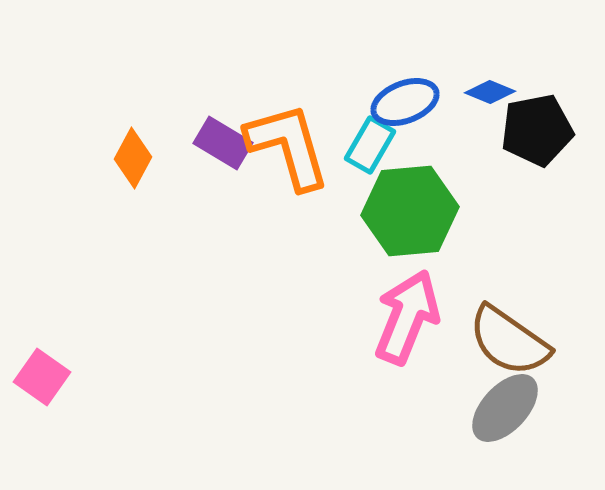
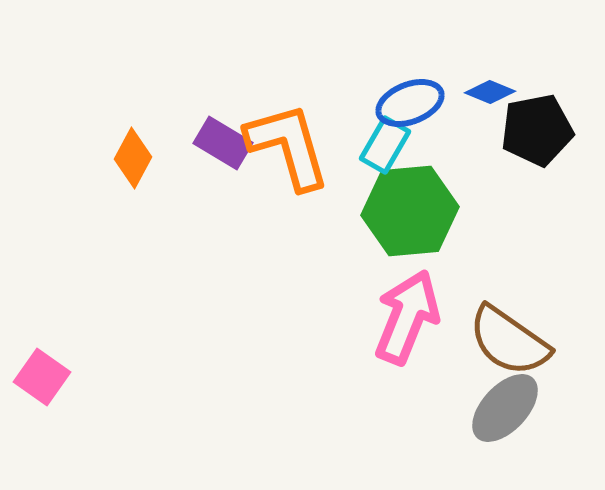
blue ellipse: moved 5 px right, 1 px down
cyan rectangle: moved 15 px right
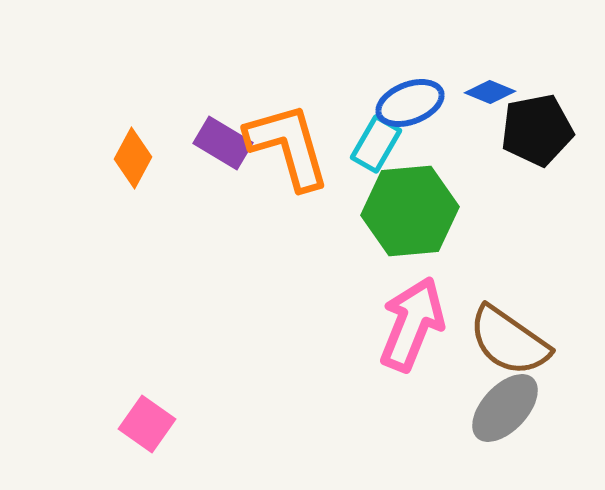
cyan rectangle: moved 9 px left, 1 px up
pink arrow: moved 5 px right, 7 px down
pink square: moved 105 px right, 47 px down
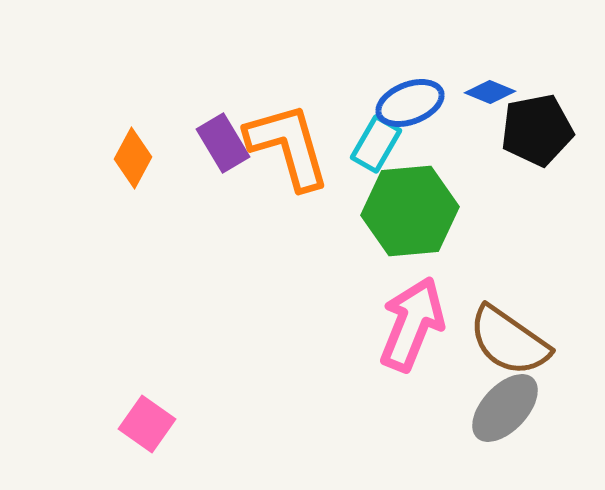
purple rectangle: rotated 28 degrees clockwise
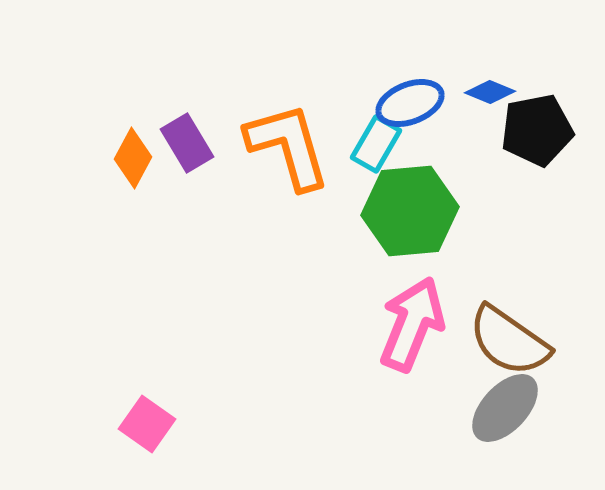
purple rectangle: moved 36 px left
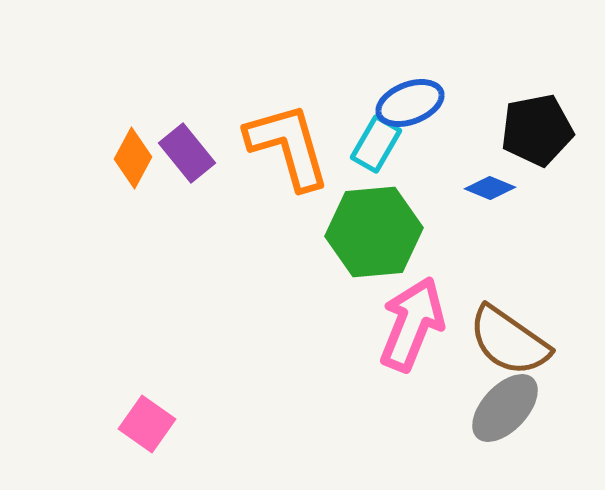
blue diamond: moved 96 px down
purple rectangle: moved 10 px down; rotated 8 degrees counterclockwise
green hexagon: moved 36 px left, 21 px down
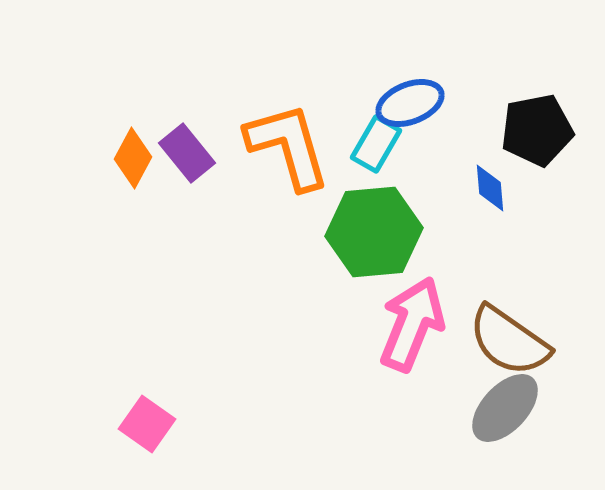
blue diamond: rotated 63 degrees clockwise
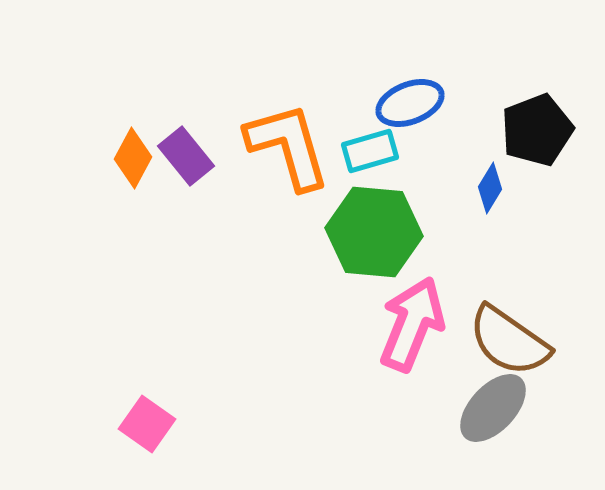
black pentagon: rotated 10 degrees counterclockwise
cyan rectangle: moved 6 px left, 7 px down; rotated 44 degrees clockwise
purple rectangle: moved 1 px left, 3 px down
blue diamond: rotated 36 degrees clockwise
green hexagon: rotated 10 degrees clockwise
gray ellipse: moved 12 px left
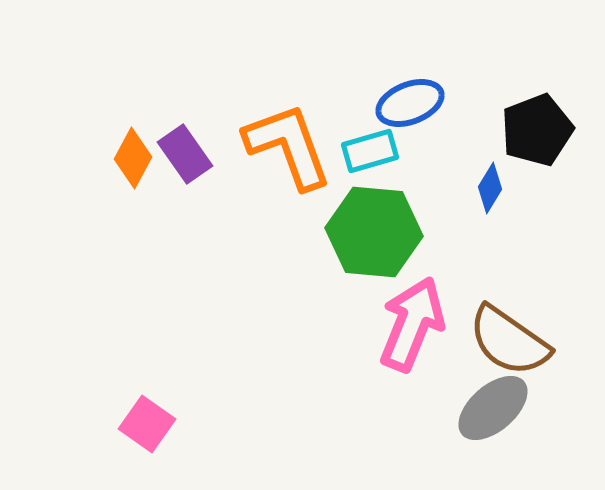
orange L-shape: rotated 4 degrees counterclockwise
purple rectangle: moved 1 px left, 2 px up; rotated 4 degrees clockwise
gray ellipse: rotated 6 degrees clockwise
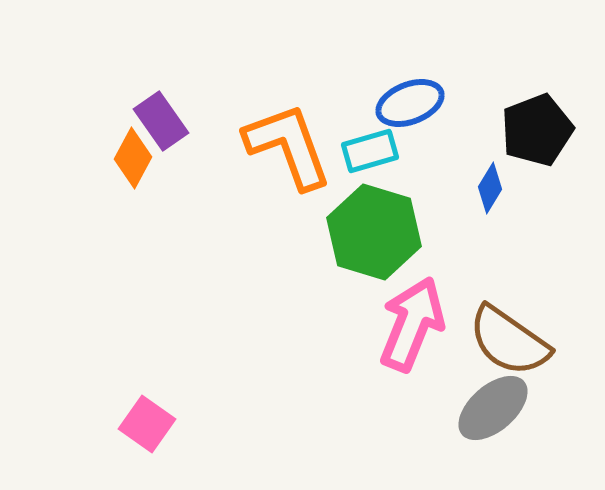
purple rectangle: moved 24 px left, 33 px up
green hexagon: rotated 12 degrees clockwise
